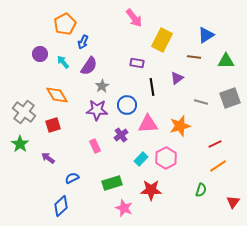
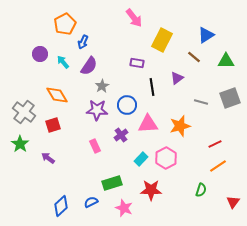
brown line: rotated 32 degrees clockwise
blue semicircle: moved 19 px right, 24 px down
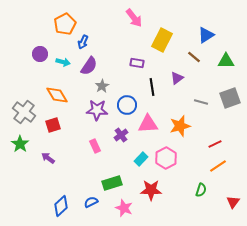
cyan arrow: rotated 144 degrees clockwise
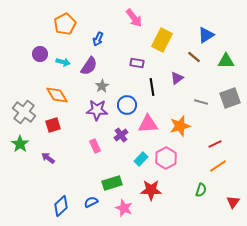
blue arrow: moved 15 px right, 3 px up
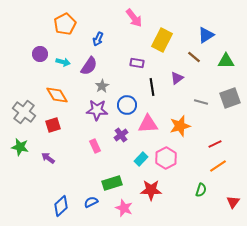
green star: moved 3 px down; rotated 24 degrees counterclockwise
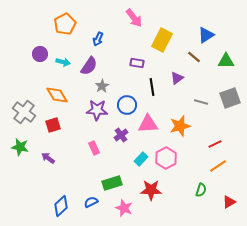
pink rectangle: moved 1 px left, 2 px down
red triangle: moved 4 px left; rotated 24 degrees clockwise
